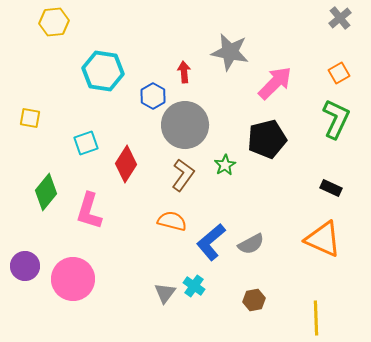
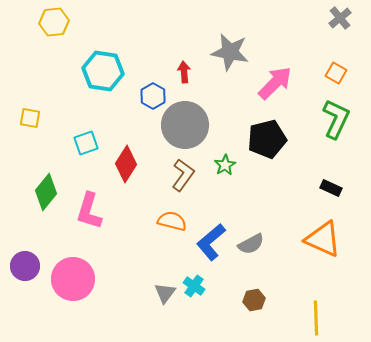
orange square: moved 3 px left; rotated 30 degrees counterclockwise
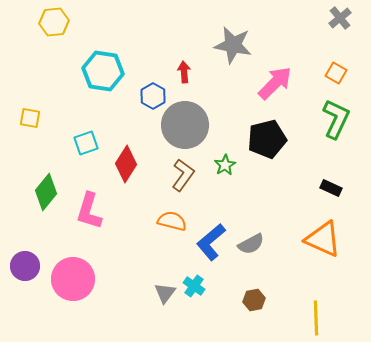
gray star: moved 3 px right, 7 px up
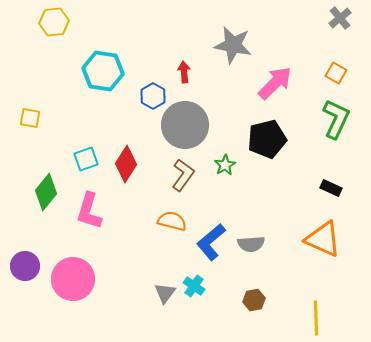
cyan square: moved 16 px down
gray semicircle: rotated 24 degrees clockwise
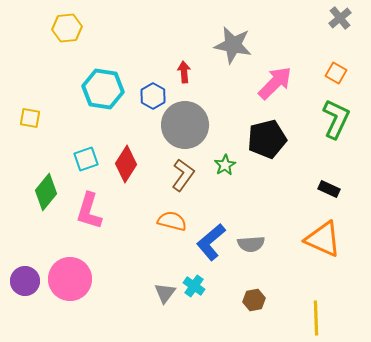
yellow hexagon: moved 13 px right, 6 px down
cyan hexagon: moved 18 px down
black rectangle: moved 2 px left, 1 px down
purple circle: moved 15 px down
pink circle: moved 3 px left
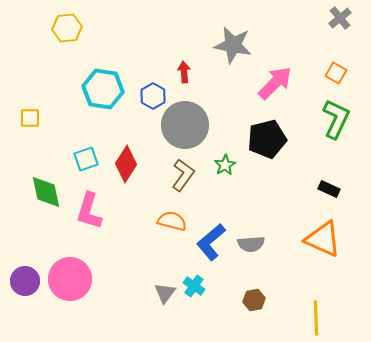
yellow square: rotated 10 degrees counterclockwise
green diamond: rotated 51 degrees counterclockwise
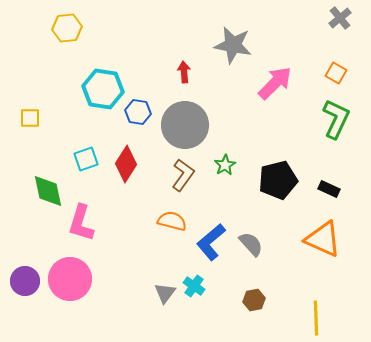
blue hexagon: moved 15 px left, 16 px down; rotated 20 degrees counterclockwise
black pentagon: moved 11 px right, 41 px down
green diamond: moved 2 px right, 1 px up
pink L-shape: moved 8 px left, 12 px down
gray semicircle: rotated 128 degrees counterclockwise
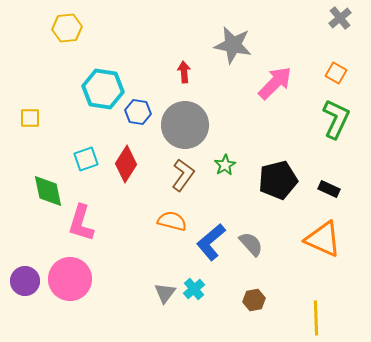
cyan cross: moved 3 px down; rotated 15 degrees clockwise
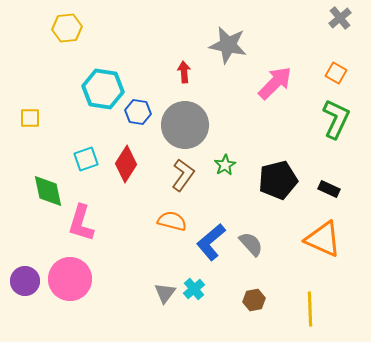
gray star: moved 5 px left
yellow line: moved 6 px left, 9 px up
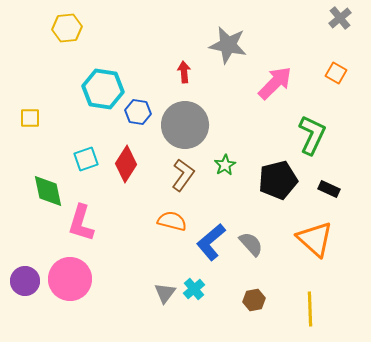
green L-shape: moved 24 px left, 16 px down
orange triangle: moved 8 px left; rotated 18 degrees clockwise
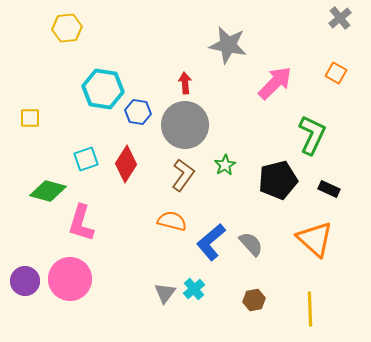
red arrow: moved 1 px right, 11 px down
green diamond: rotated 63 degrees counterclockwise
